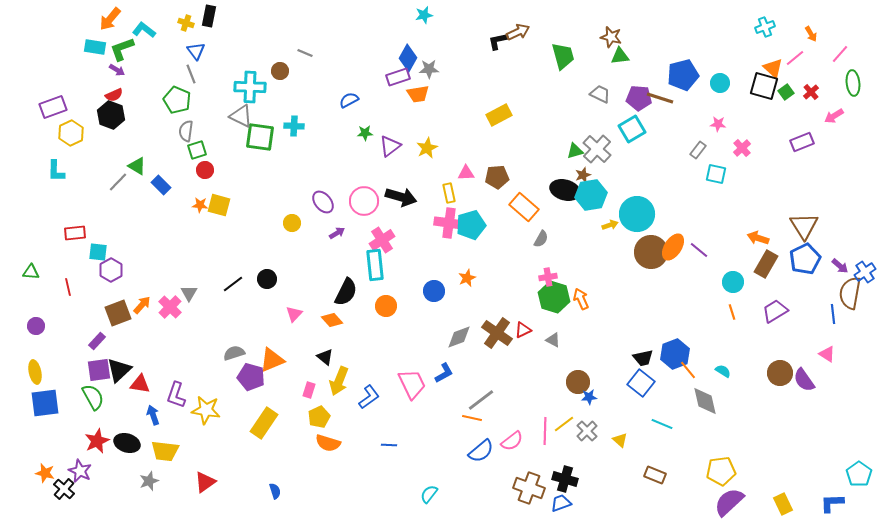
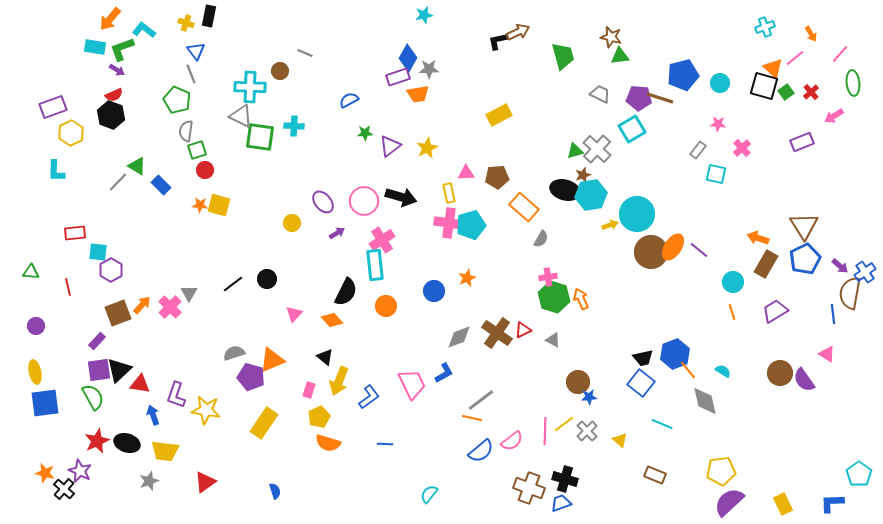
blue line at (389, 445): moved 4 px left, 1 px up
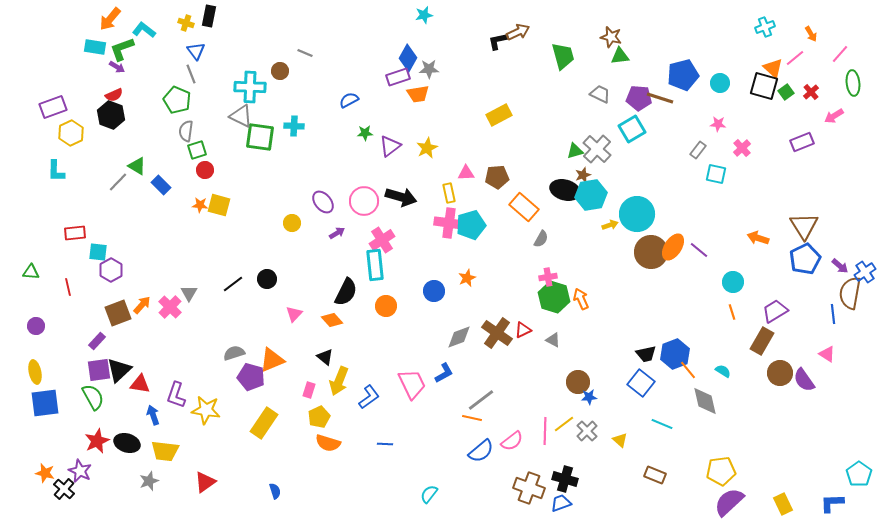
purple arrow at (117, 70): moved 3 px up
brown rectangle at (766, 264): moved 4 px left, 77 px down
black trapezoid at (643, 358): moved 3 px right, 4 px up
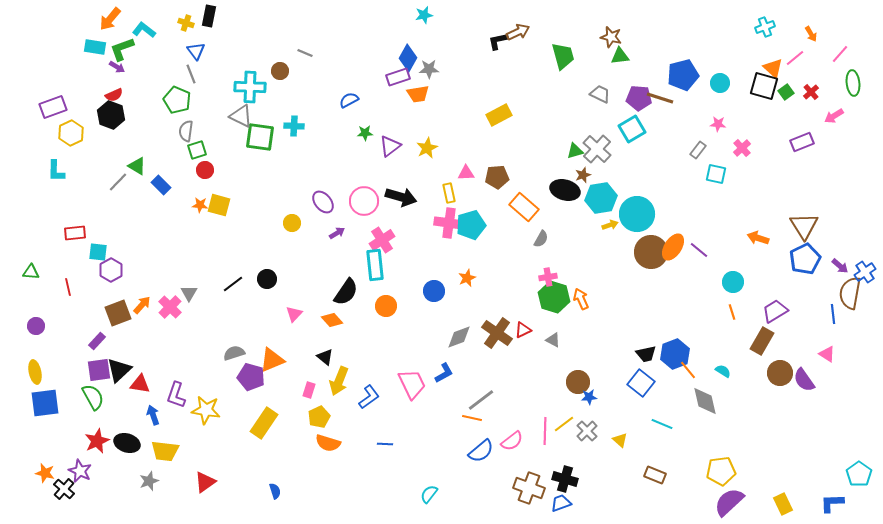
cyan hexagon at (591, 195): moved 10 px right, 3 px down
black semicircle at (346, 292): rotated 8 degrees clockwise
